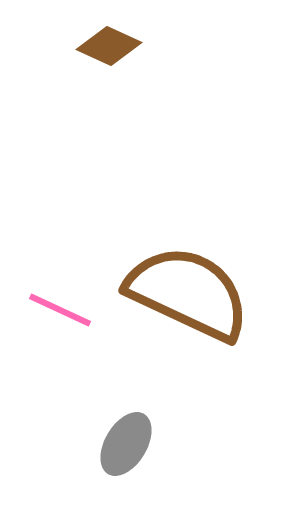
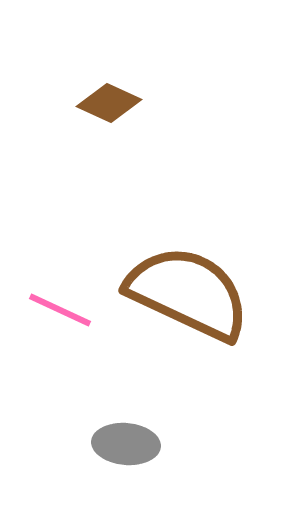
brown diamond: moved 57 px down
gray ellipse: rotated 64 degrees clockwise
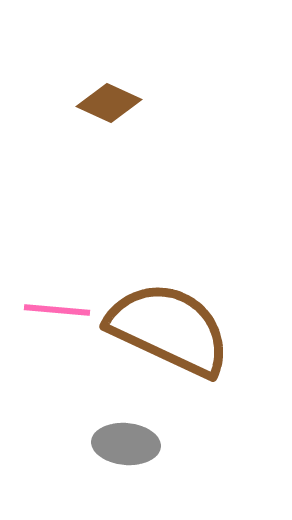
brown semicircle: moved 19 px left, 36 px down
pink line: moved 3 px left; rotated 20 degrees counterclockwise
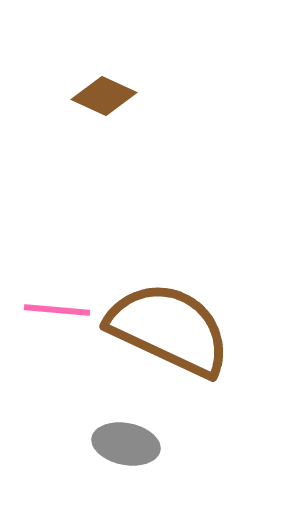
brown diamond: moved 5 px left, 7 px up
gray ellipse: rotated 6 degrees clockwise
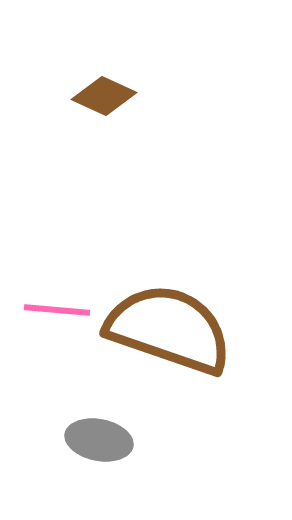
brown semicircle: rotated 6 degrees counterclockwise
gray ellipse: moved 27 px left, 4 px up
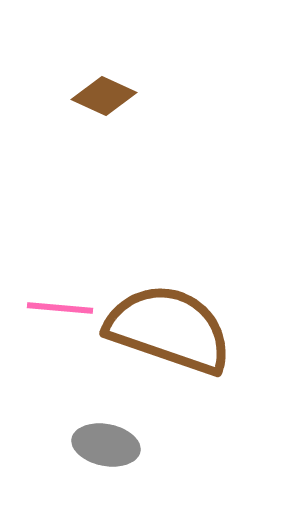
pink line: moved 3 px right, 2 px up
gray ellipse: moved 7 px right, 5 px down
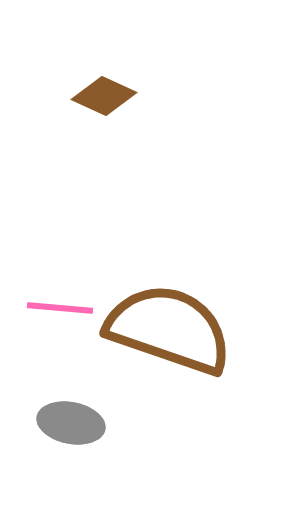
gray ellipse: moved 35 px left, 22 px up
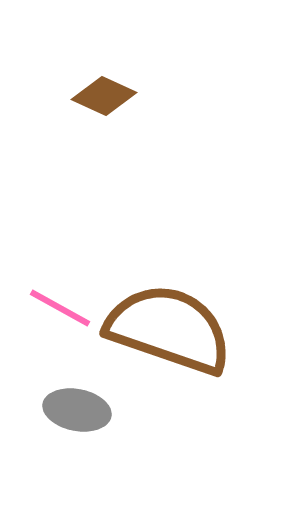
pink line: rotated 24 degrees clockwise
gray ellipse: moved 6 px right, 13 px up
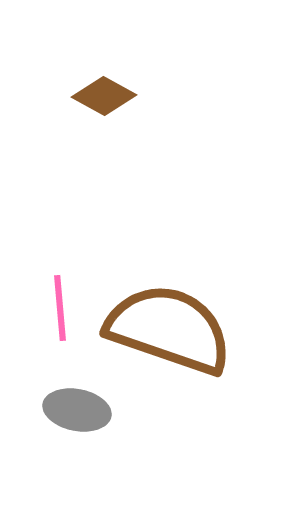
brown diamond: rotated 4 degrees clockwise
pink line: rotated 56 degrees clockwise
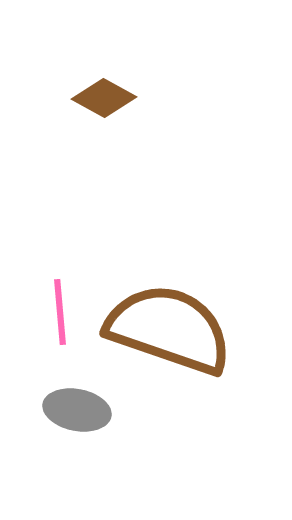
brown diamond: moved 2 px down
pink line: moved 4 px down
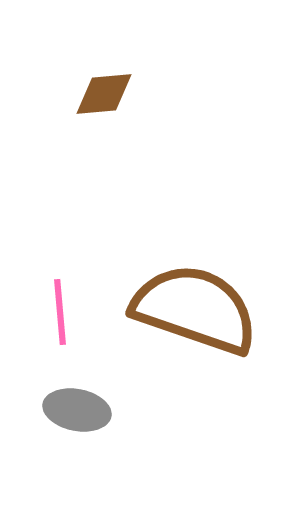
brown diamond: moved 4 px up; rotated 34 degrees counterclockwise
brown semicircle: moved 26 px right, 20 px up
